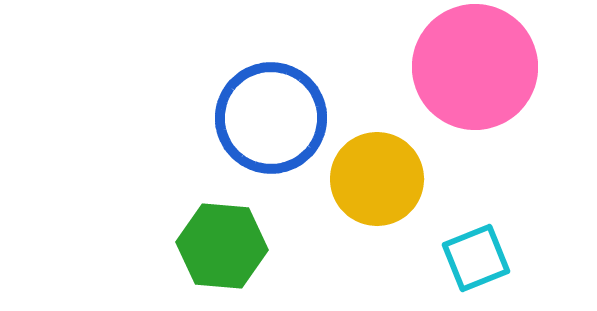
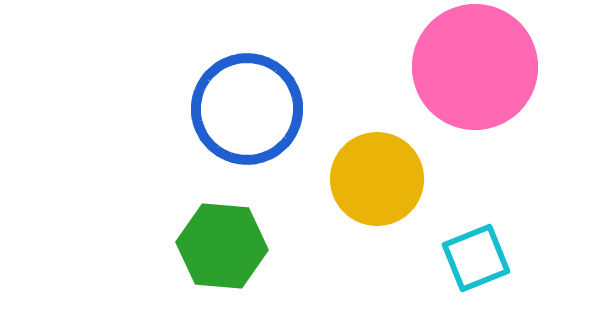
blue circle: moved 24 px left, 9 px up
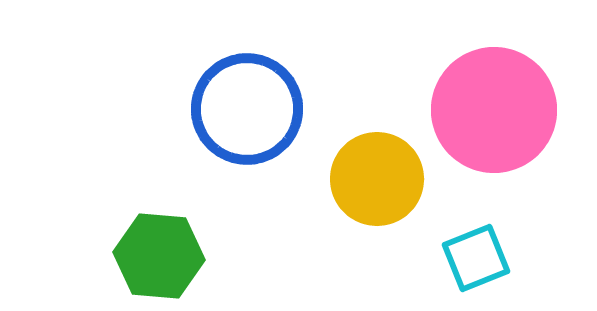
pink circle: moved 19 px right, 43 px down
green hexagon: moved 63 px left, 10 px down
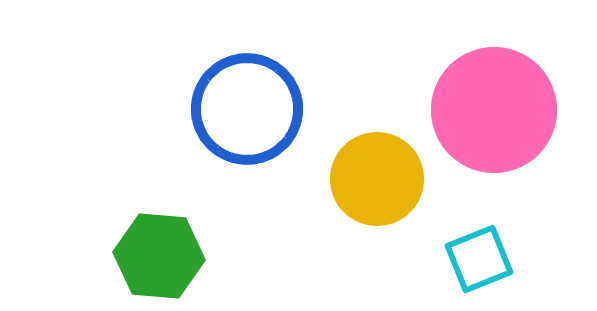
cyan square: moved 3 px right, 1 px down
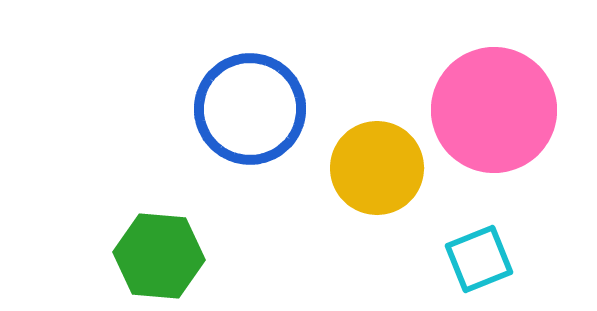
blue circle: moved 3 px right
yellow circle: moved 11 px up
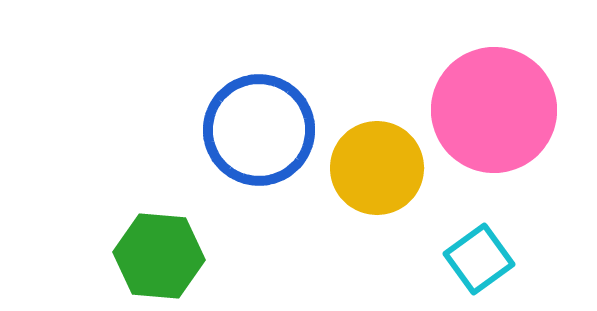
blue circle: moved 9 px right, 21 px down
cyan square: rotated 14 degrees counterclockwise
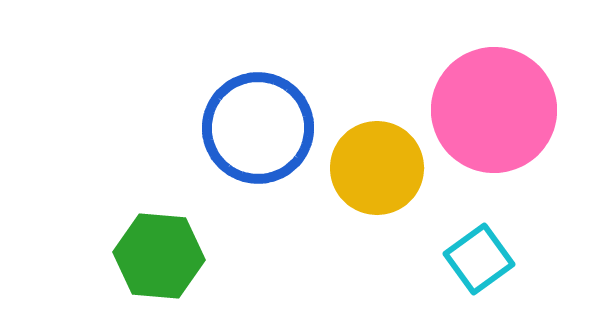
blue circle: moved 1 px left, 2 px up
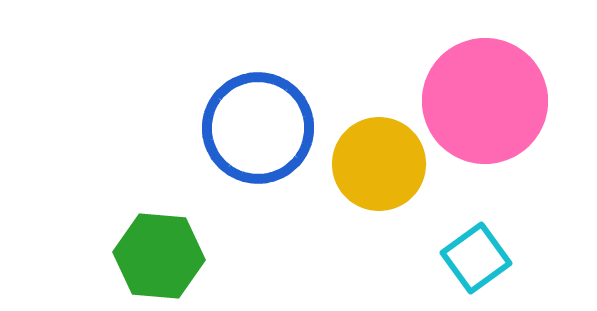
pink circle: moved 9 px left, 9 px up
yellow circle: moved 2 px right, 4 px up
cyan square: moved 3 px left, 1 px up
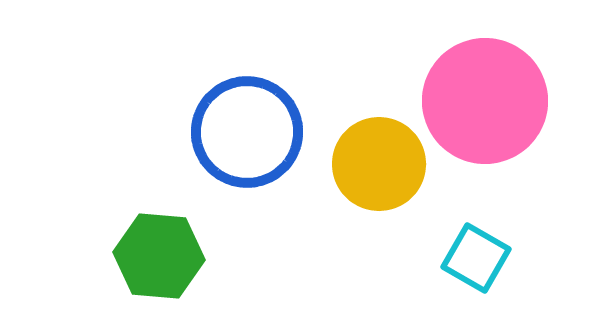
blue circle: moved 11 px left, 4 px down
cyan square: rotated 24 degrees counterclockwise
